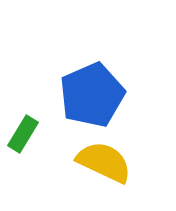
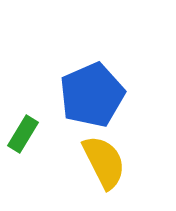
yellow semicircle: rotated 38 degrees clockwise
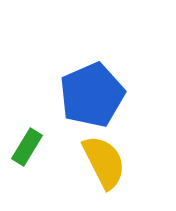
green rectangle: moved 4 px right, 13 px down
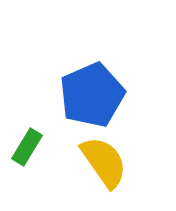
yellow semicircle: rotated 8 degrees counterclockwise
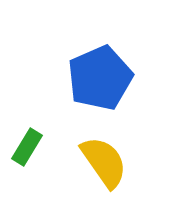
blue pentagon: moved 8 px right, 17 px up
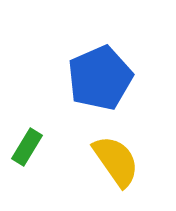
yellow semicircle: moved 12 px right, 1 px up
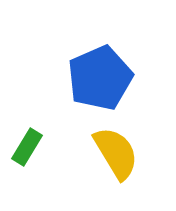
yellow semicircle: moved 8 px up; rotated 4 degrees clockwise
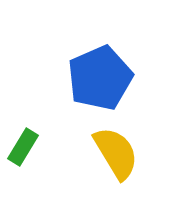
green rectangle: moved 4 px left
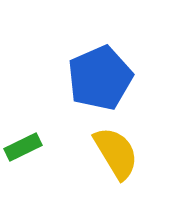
green rectangle: rotated 33 degrees clockwise
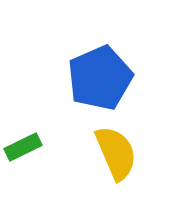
yellow semicircle: rotated 8 degrees clockwise
